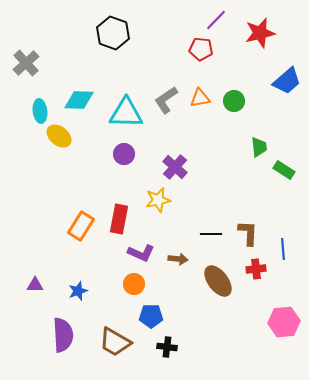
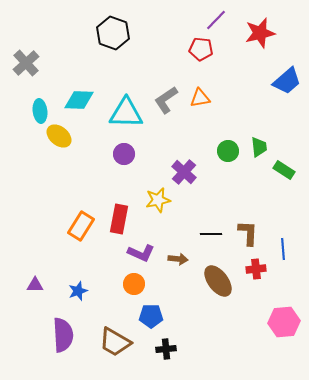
green circle: moved 6 px left, 50 px down
purple cross: moved 9 px right, 5 px down
black cross: moved 1 px left, 2 px down; rotated 12 degrees counterclockwise
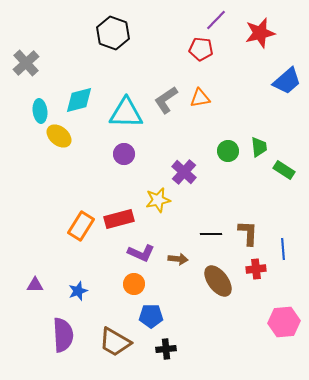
cyan diamond: rotated 16 degrees counterclockwise
red rectangle: rotated 64 degrees clockwise
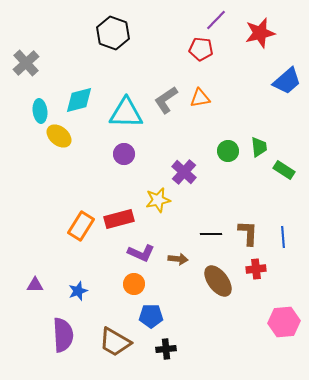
blue line: moved 12 px up
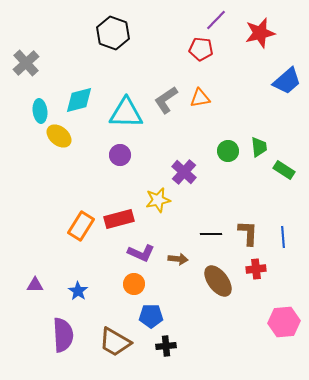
purple circle: moved 4 px left, 1 px down
blue star: rotated 18 degrees counterclockwise
black cross: moved 3 px up
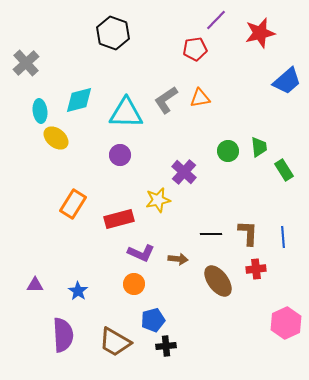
red pentagon: moved 6 px left; rotated 15 degrees counterclockwise
yellow ellipse: moved 3 px left, 2 px down
green rectangle: rotated 25 degrees clockwise
orange rectangle: moved 8 px left, 22 px up
blue pentagon: moved 2 px right, 4 px down; rotated 15 degrees counterclockwise
pink hexagon: moved 2 px right, 1 px down; rotated 20 degrees counterclockwise
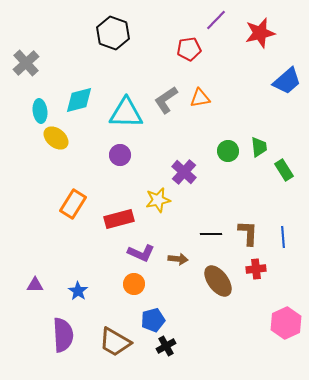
red pentagon: moved 6 px left
black cross: rotated 24 degrees counterclockwise
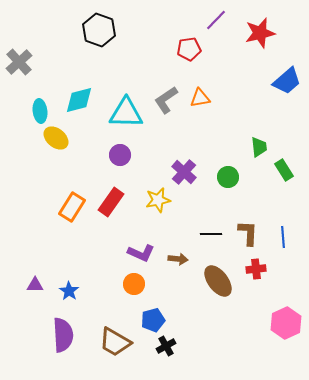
black hexagon: moved 14 px left, 3 px up
gray cross: moved 7 px left, 1 px up
green circle: moved 26 px down
orange rectangle: moved 1 px left, 3 px down
red rectangle: moved 8 px left, 17 px up; rotated 40 degrees counterclockwise
blue star: moved 9 px left
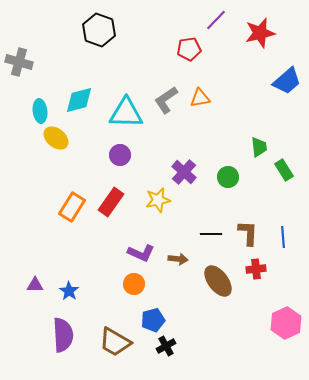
gray cross: rotated 32 degrees counterclockwise
